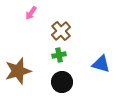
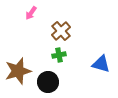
black circle: moved 14 px left
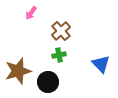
blue triangle: rotated 30 degrees clockwise
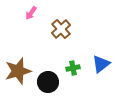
brown cross: moved 2 px up
green cross: moved 14 px right, 13 px down
blue triangle: rotated 36 degrees clockwise
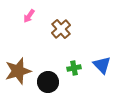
pink arrow: moved 2 px left, 3 px down
blue triangle: moved 1 px right, 1 px down; rotated 36 degrees counterclockwise
green cross: moved 1 px right
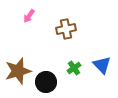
brown cross: moved 5 px right; rotated 30 degrees clockwise
green cross: rotated 24 degrees counterclockwise
black circle: moved 2 px left
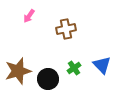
black circle: moved 2 px right, 3 px up
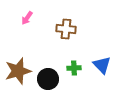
pink arrow: moved 2 px left, 2 px down
brown cross: rotated 18 degrees clockwise
green cross: rotated 32 degrees clockwise
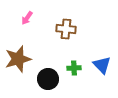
brown star: moved 12 px up
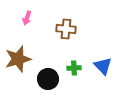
pink arrow: rotated 16 degrees counterclockwise
blue triangle: moved 1 px right, 1 px down
